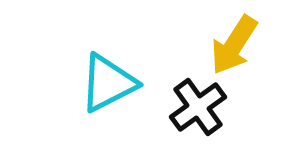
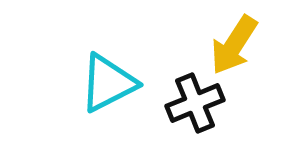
black cross: moved 3 px left, 4 px up; rotated 14 degrees clockwise
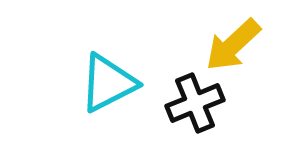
yellow arrow: moved 1 px left; rotated 14 degrees clockwise
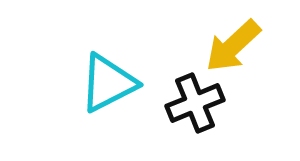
yellow arrow: moved 1 px down
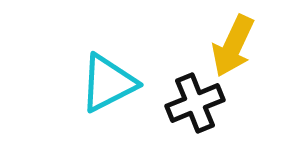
yellow arrow: rotated 22 degrees counterclockwise
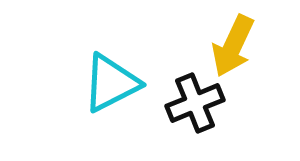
cyan triangle: moved 3 px right
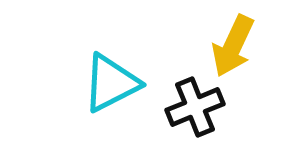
black cross: moved 4 px down
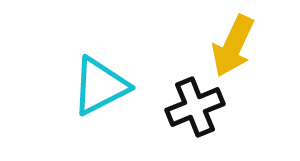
cyan triangle: moved 11 px left, 3 px down
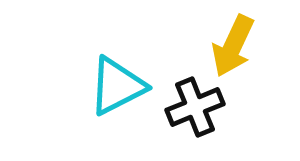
cyan triangle: moved 17 px right
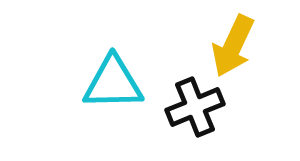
cyan triangle: moved 4 px left, 3 px up; rotated 26 degrees clockwise
